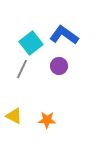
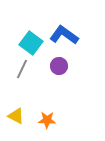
cyan square: rotated 15 degrees counterclockwise
yellow triangle: moved 2 px right
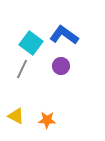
purple circle: moved 2 px right
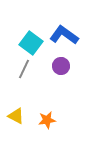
gray line: moved 2 px right
orange star: rotated 12 degrees counterclockwise
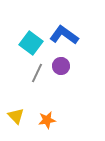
gray line: moved 13 px right, 4 px down
yellow triangle: rotated 18 degrees clockwise
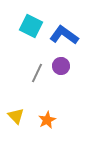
cyan square: moved 17 px up; rotated 10 degrees counterclockwise
orange star: rotated 18 degrees counterclockwise
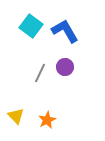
cyan square: rotated 10 degrees clockwise
blue L-shape: moved 1 px right, 4 px up; rotated 24 degrees clockwise
purple circle: moved 4 px right, 1 px down
gray line: moved 3 px right
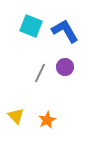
cyan square: rotated 15 degrees counterclockwise
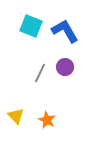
orange star: rotated 18 degrees counterclockwise
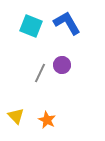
blue L-shape: moved 2 px right, 8 px up
purple circle: moved 3 px left, 2 px up
